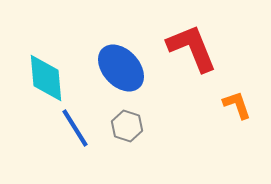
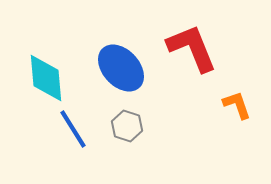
blue line: moved 2 px left, 1 px down
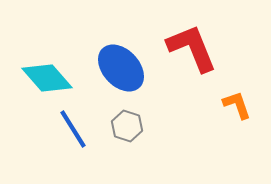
cyan diamond: moved 1 px right; rotated 36 degrees counterclockwise
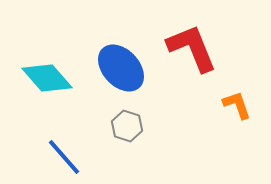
blue line: moved 9 px left, 28 px down; rotated 9 degrees counterclockwise
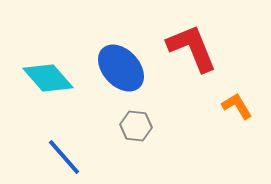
cyan diamond: moved 1 px right
orange L-shape: moved 1 px down; rotated 12 degrees counterclockwise
gray hexagon: moved 9 px right; rotated 12 degrees counterclockwise
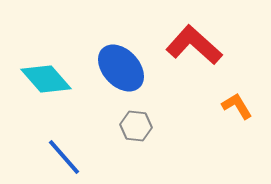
red L-shape: moved 2 px right, 3 px up; rotated 26 degrees counterclockwise
cyan diamond: moved 2 px left, 1 px down
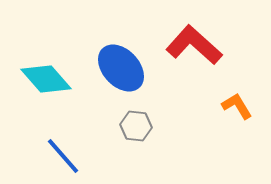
blue line: moved 1 px left, 1 px up
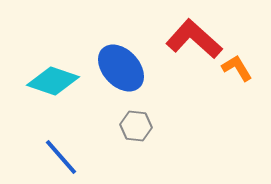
red L-shape: moved 6 px up
cyan diamond: moved 7 px right, 2 px down; rotated 30 degrees counterclockwise
orange L-shape: moved 38 px up
blue line: moved 2 px left, 1 px down
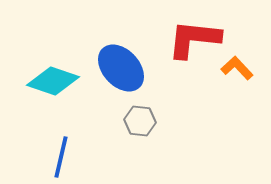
red L-shape: rotated 36 degrees counterclockwise
orange L-shape: rotated 12 degrees counterclockwise
gray hexagon: moved 4 px right, 5 px up
blue line: rotated 54 degrees clockwise
